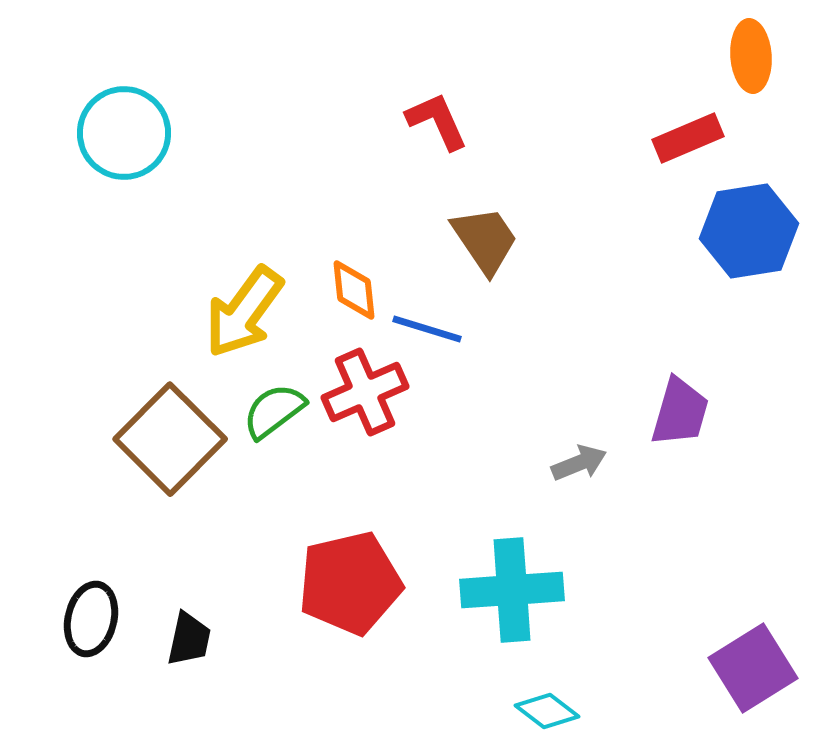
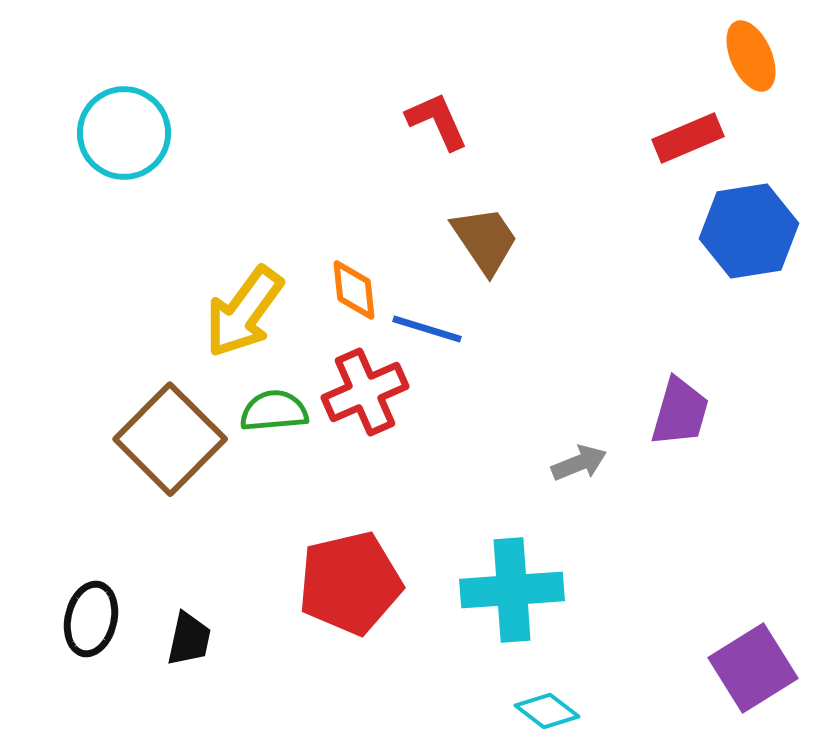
orange ellipse: rotated 20 degrees counterclockwise
green semicircle: rotated 32 degrees clockwise
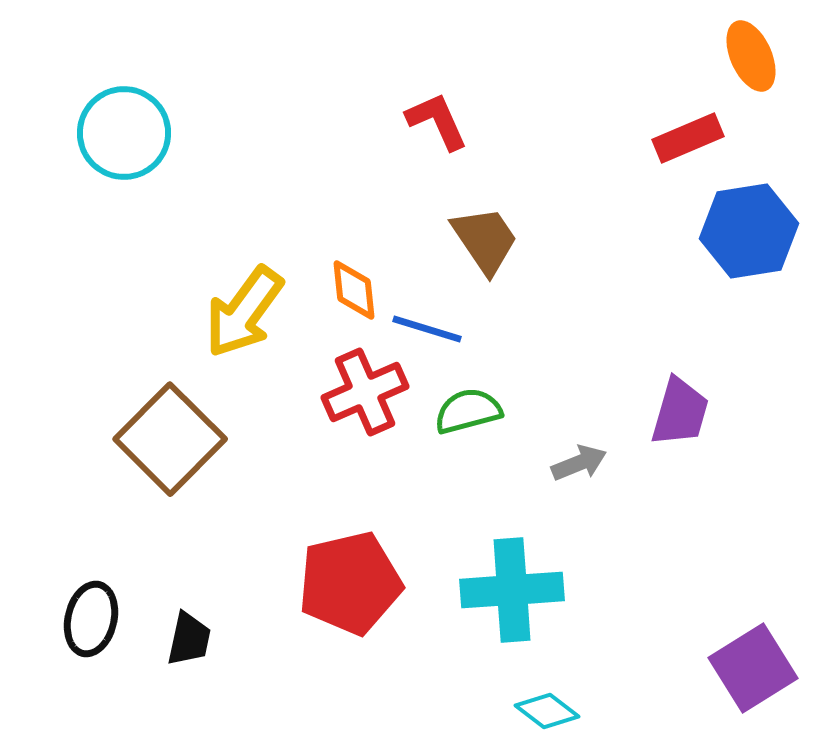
green semicircle: moved 194 px right; rotated 10 degrees counterclockwise
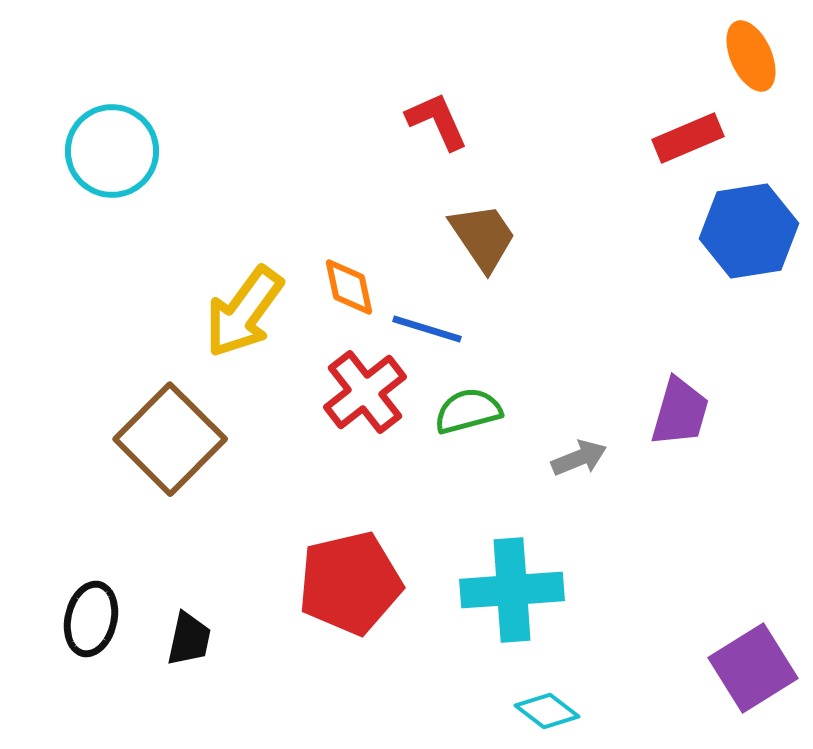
cyan circle: moved 12 px left, 18 px down
brown trapezoid: moved 2 px left, 3 px up
orange diamond: moved 5 px left, 3 px up; rotated 6 degrees counterclockwise
red cross: rotated 14 degrees counterclockwise
gray arrow: moved 5 px up
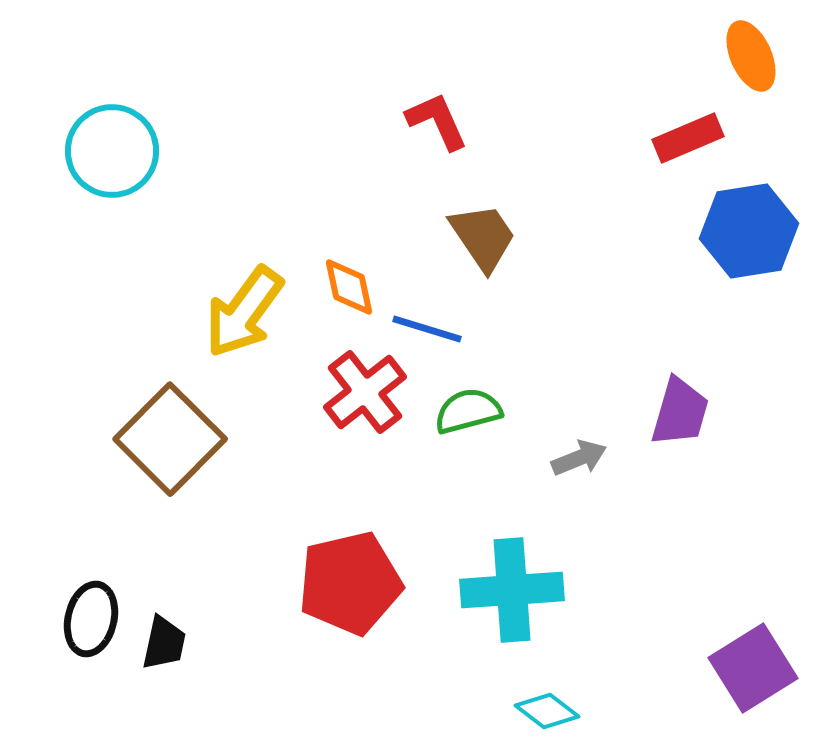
black trapezoid: moved 25 px left, 4 px down
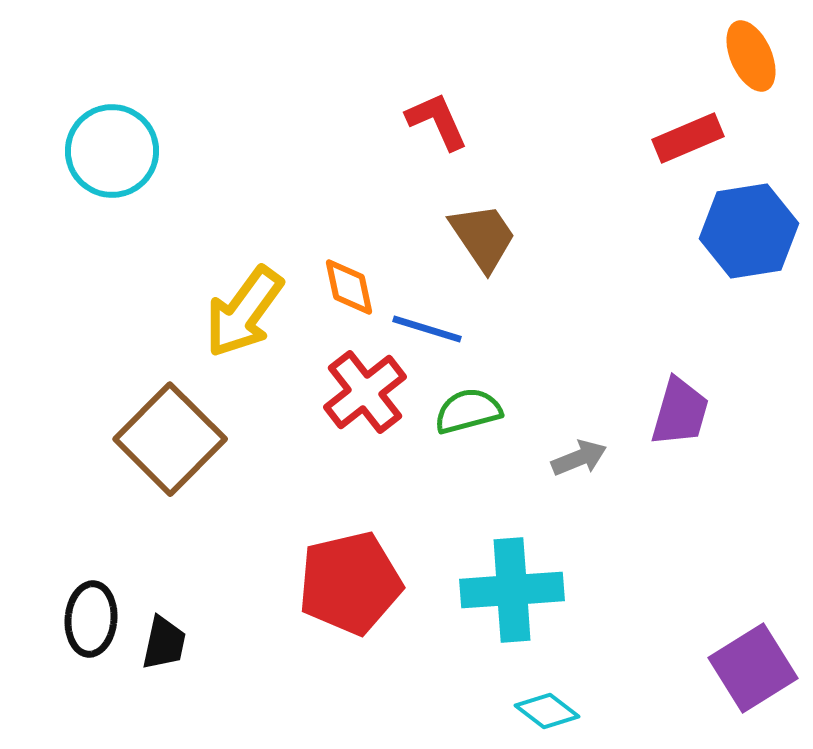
black ellipse: rotated 8 degrees counterclockwise
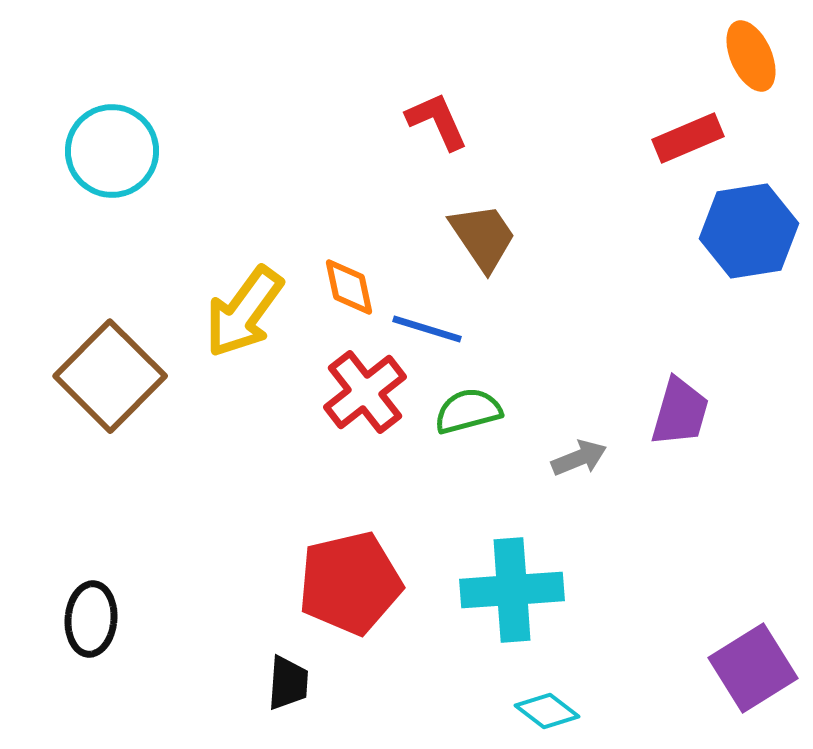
brown square: moved 60 px left, 63 px up
black trapezoid: moved 124 px right, 40 px down; rotated 8 degrees counterclockwise
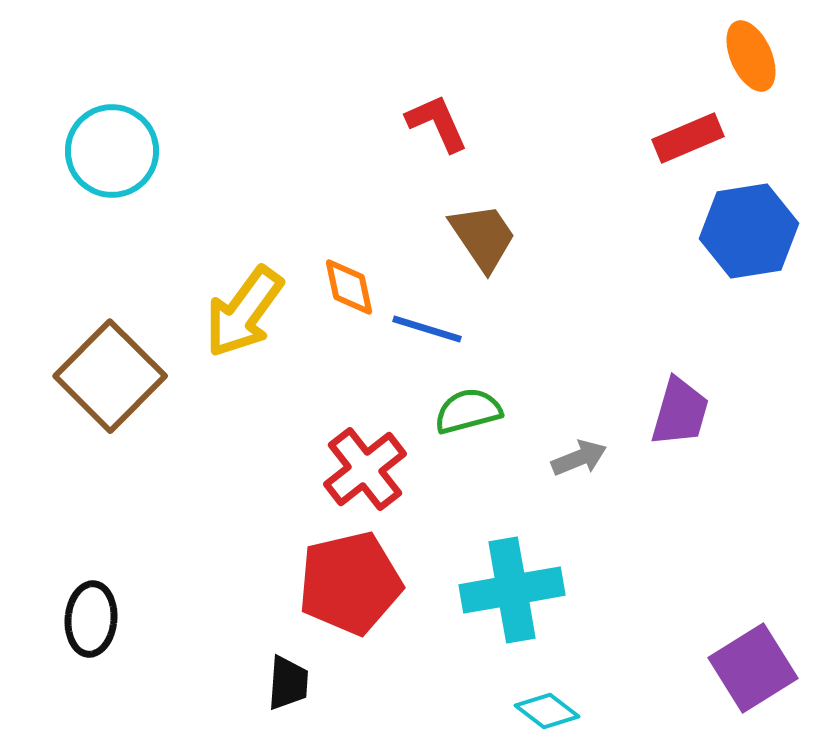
red L-shape: moved 2 px down
red cross: moved 77 px down
cyan cross: rotated 6 degrees counterclockwise
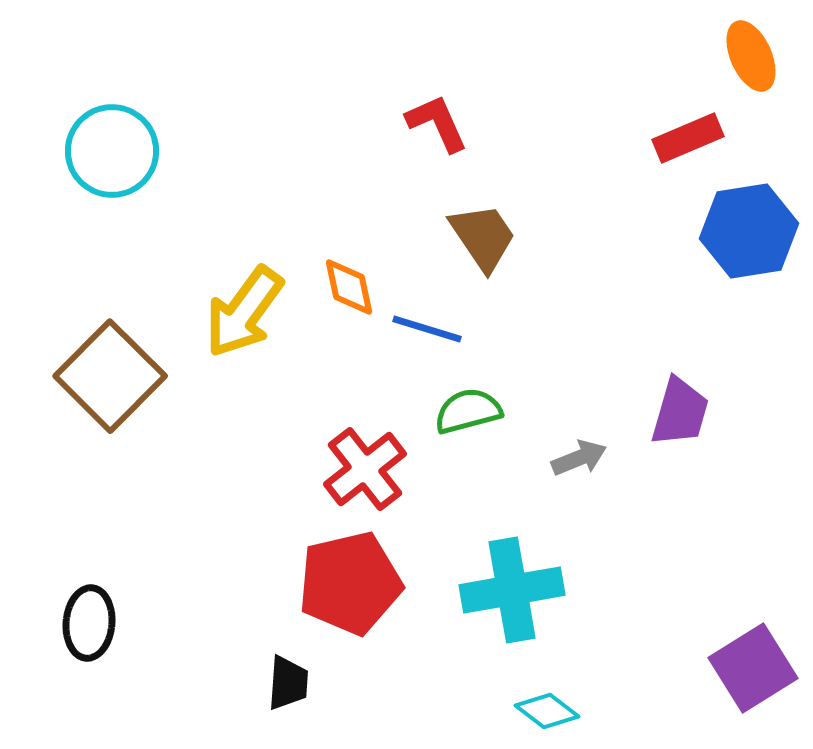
black ellipse: moved 2 px left, 4 px down
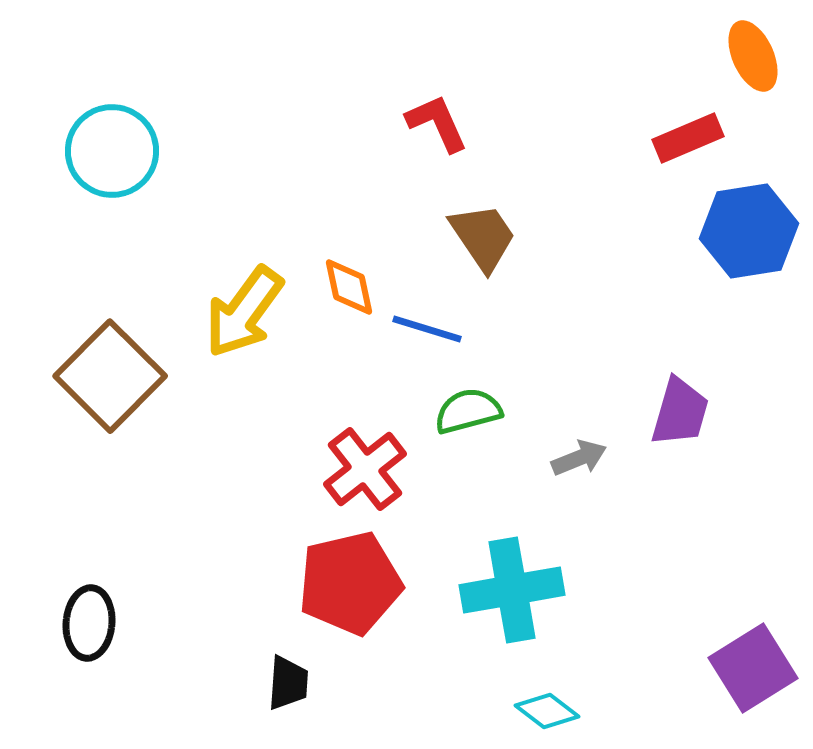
orange ellipse: moved 2 px right
